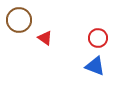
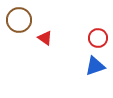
blue triangle: rotated 40 degrees counterclockwise
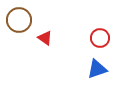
red circle: moved 2 px right
blue triangle: moved 2 px right, 3 px down
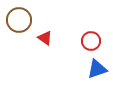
red circle: moved 9 px left, 3 px down
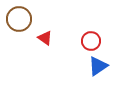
brown circle: moved 1 px up
blue triangle: moved 1 px right, 3 px up; rotated 15 degrees counterclockwise
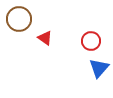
blue triangle: moved 1 px right, 2 px down; rotated 15 degrees counterclockwise
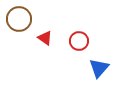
red circle: moved 12 px left
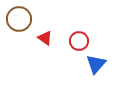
blue triangle: moved 3 px left, 4 px up
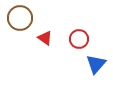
brown circle: moved 1 px right, 1 px up
red circle: moved 2 px up
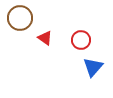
red circle: moved 2 px right, 1 px down
blue triangle: moved 3 px left, 3 px down
